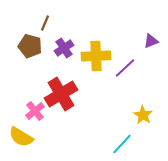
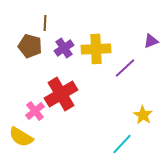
brown line: rotated 21 degrees counterclockwise
yellow cross: moved 7 px up
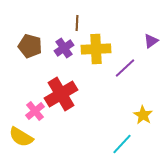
brown line: moved 32 px right
purple triangle: rotated 14 degrees counterclockwise
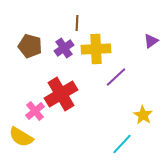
purple line: moved 9 px left, 9 px down
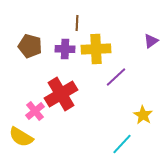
purple cross: moved 1 px right, 1 px down; rotated 36 degrees clockwise
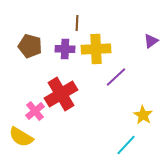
cyan line: moved 4 px right, 1 px down
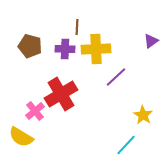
brown line: moved 4 px down
